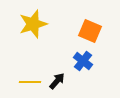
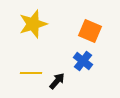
yellow line: moved 1 px right, 9 px up
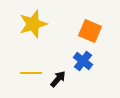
black arrow: moved 1 px right, 2 px up
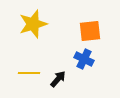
orange square: rotated 30 degrees counterclockwise
blue cross: moved 1 px right, 2 px up; rotated 12 degrees counterclockwise
yellow line: moved 2 px left
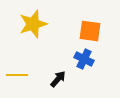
orange square: rotated 15 degrees clockwise
yellow line: moved 12 px left, 2 px down
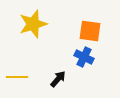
blue cross: moved 2 px up
yellow line: moved 2 px down
